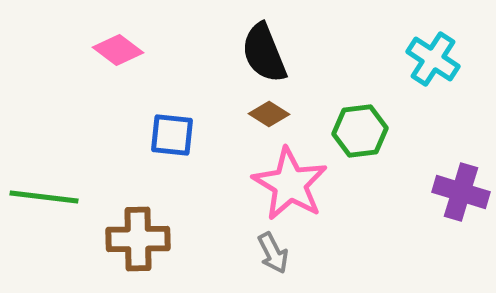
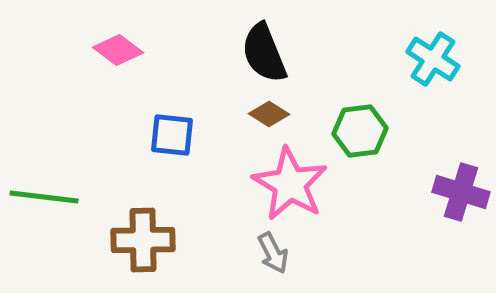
brown cross: moved 5 px right, 1 px down
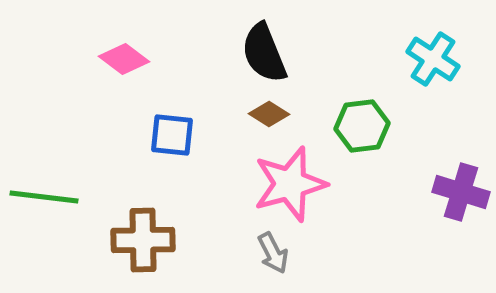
pink diamond: moved 6 px right, 9 px down
green hexagon: moved 2 px right, 5 px up
pink star: rotated 26 degrees clockwise
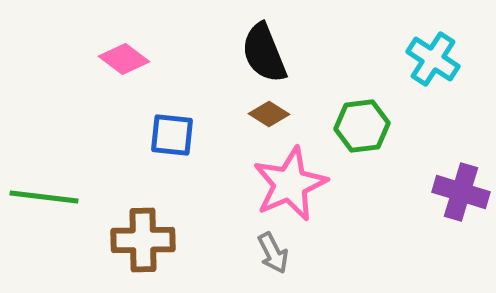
pink star: rotated 8 degrees counterclockwise
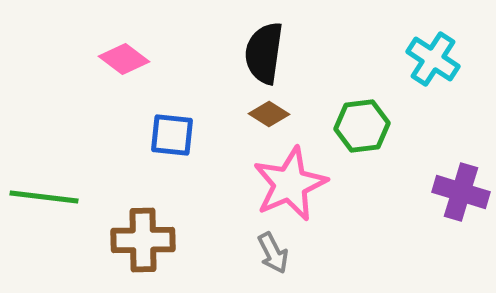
black semicircle: rotated 30 degrees clockwise
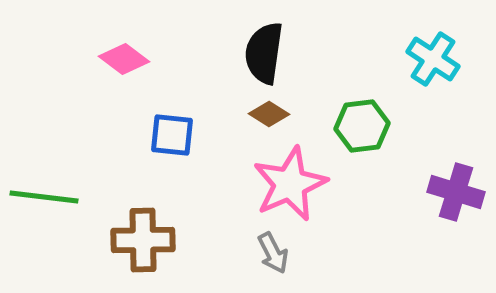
purple cross: moved 5 px left
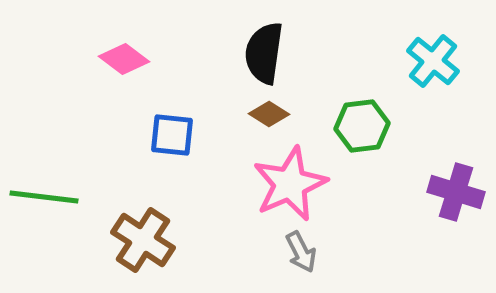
cyan cross: moved 2 px down; rotated 6 degrees clockwise
brown cross: rotated 34 degrees clockwise
gray arrow: moved 28 px right, 1 px up
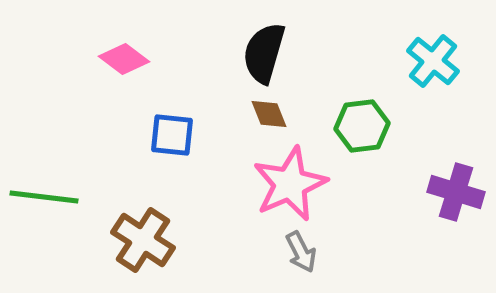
black semicircle: rotated 8 degrees clockwise
brown diamond: rotated 36 degrees clockwise
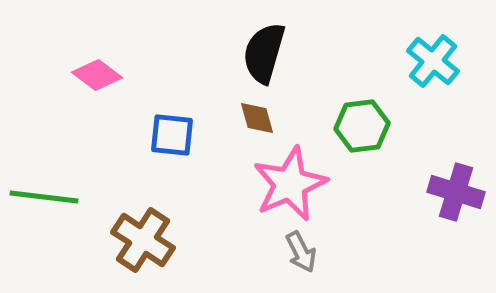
pink diamond: moved 27 px left, 16 px down
brown diamond: moved 12 px left, 4 px down; rotated 6 degrees clockwise
